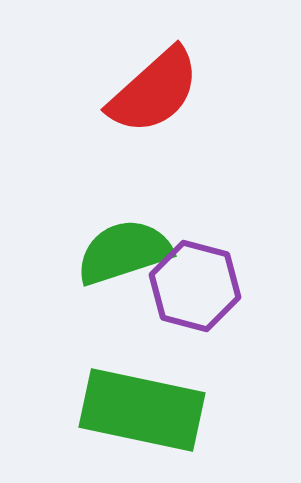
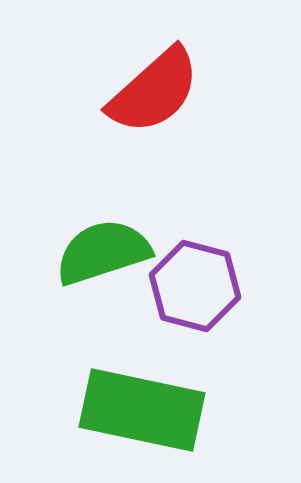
green semicircle: moved 21 px left
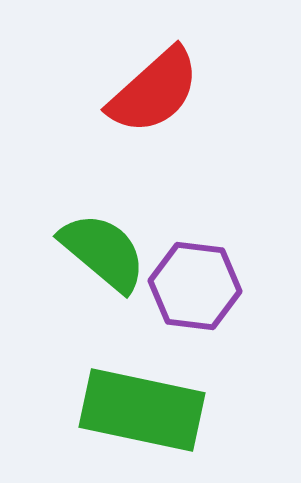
green semicircle: rotated 58 degrees clockwise
purple hexagon: rotated 8 degrees counterclockwise
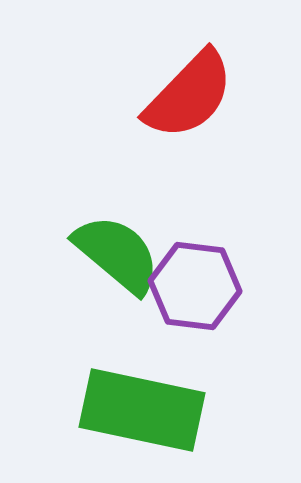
red semicircle: moved 35 px right, 4 px down; rotated 4 degrees counterclockwise
green semicircle: moved 14 px right, 2 px down
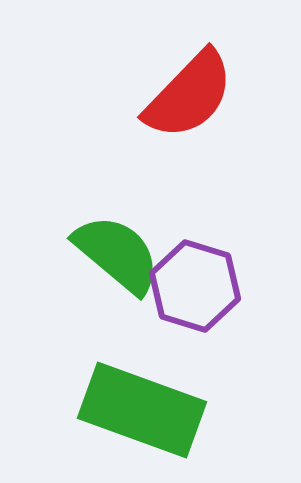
purple hexagon: rotated 10 degrees clockwise
green rectangle: rotated 8 degrees clockwise
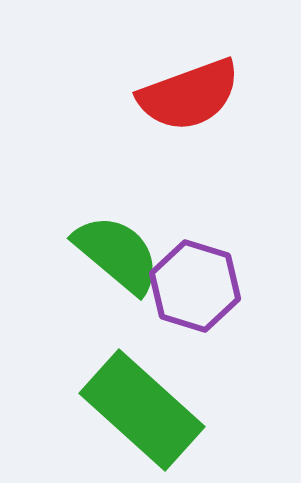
red semicircle: rotated 26 degrees clockwise
green rectangle: rotated 22 degrees clockwise
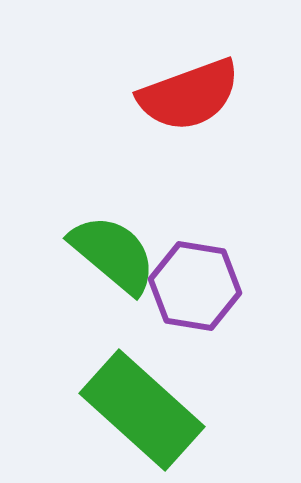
green semicircle: moved 4 px left
purple hexagon: rotated 8 degrees counterclockwise
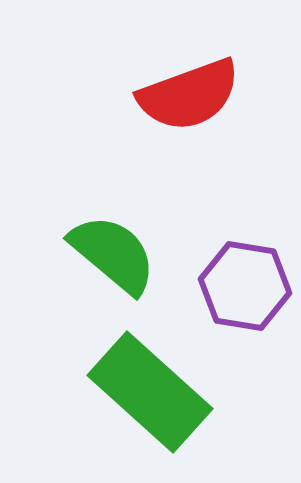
purple hexagon: moved 50 px right
green rectangle: moved 8 px right, 18 px up
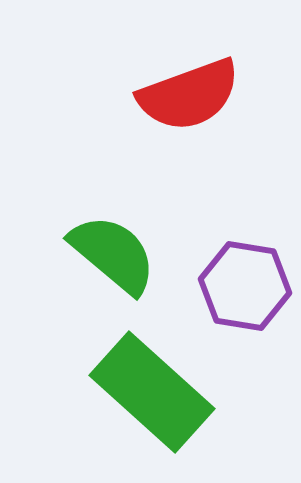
green rectangle: moved 2 px right
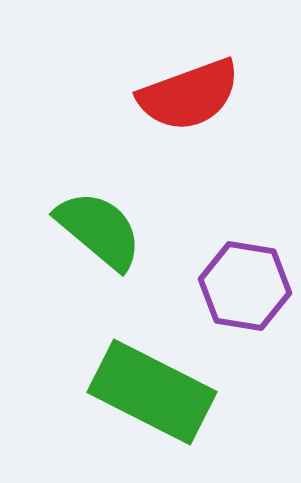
green semicircle: moved 14 px left, 24 px up
green rectangle: rotated 15 degrees counterclockwise
